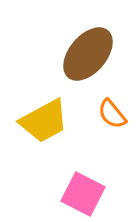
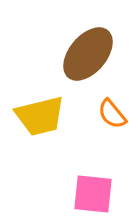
yellow trapezoid: moved 4 px left, 5 px up; rotated 14 degrees clockwise
pink square: moved 10 px right; rotated 21 degrees counterclockwise
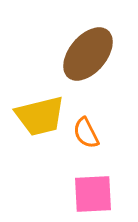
orange semicircle: moved 26 px left, 19 px down; rotated 12 degrees clockwise
pink square: rotated 9 degrees counterclockwise
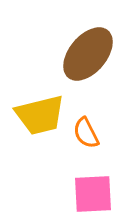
yellow trapezoid: moved 1 px up
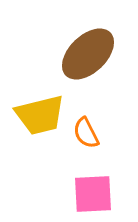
brown ellipse: rotated 6 degrees clockwise
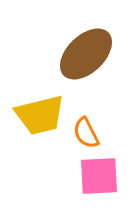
brown ellipse: moved 2 px left
pink square: moved 6 px right, 18 px up
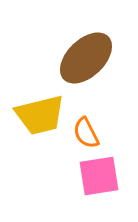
brown ellipse: moved 4 px down
pink square: rotated 6 degrees counterclockwise
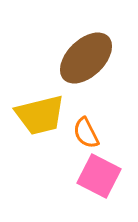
pink square: rotated 36 degrees clockwise
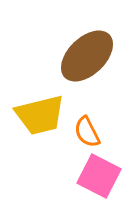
brown ellipse: moved 1 px right, 2 px up
orange semicircle: moved 1 px right, 1 px up
